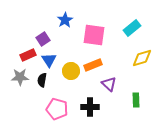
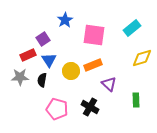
black cross: rotated 30 degrees clockwise
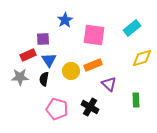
purple square: rotated 32 degrees clockwise
black semicircle: moved 2 px right, 1 px up
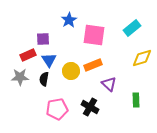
blue star: moved 4 px right
pink pentagon: rotated 25 degrees counterclockwise
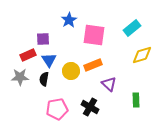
yellow diamond: moved 3 px up
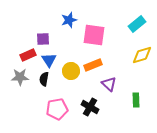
blue star: rotated 14 degrees clockwise
cyan rectangle: moved 5 px right, 4 px up
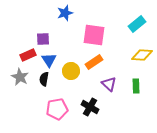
blue star: moved 4 px left, 7 px up
yellow diamond: rotated 20 degrees clockwise
orange rectangle: moved 1 px right, 3 px up; rotated 12 degrees counterclockwise
gray star: rotated 30 degrees clockwise
green rectangle: moved 14 px up
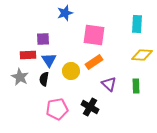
cyan rectangle: rotated 48 degrees counterclockwise
red rectangle: rotated 21 degrees clockwise
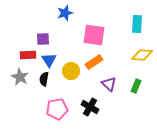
green rectangle: rotated 24 degrees clockwise
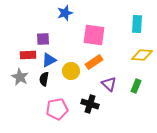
blue triangle: rotated 35 degrees clockwise
black cross: moved 3 px up; rotated 12 degrees counterclockwise
